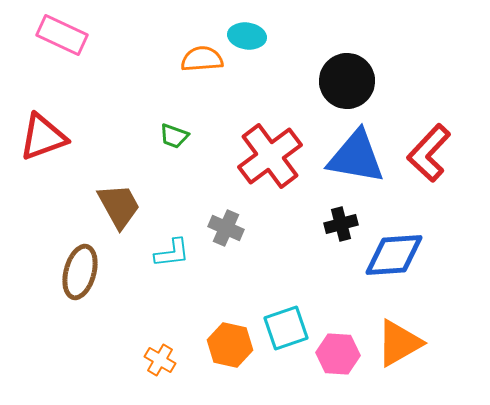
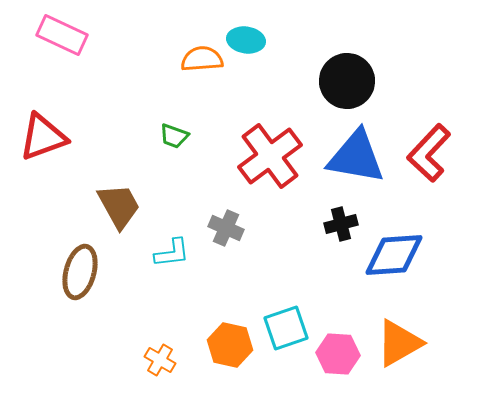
cyan ellipse: moved 1 px left, 4 px down
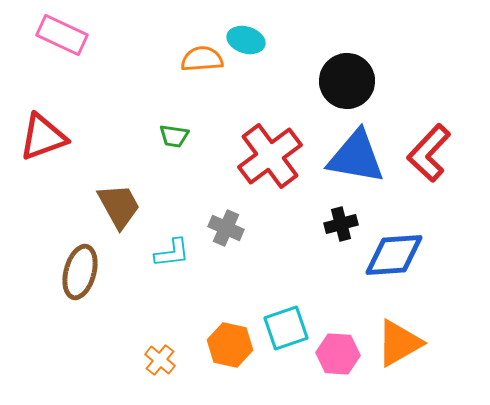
cyan ellipse: rotated 9 degrees clockwise
green trapezoid: rotated 12 degrees counterclockwise
orange cross: rotated 8 degrees clockwise
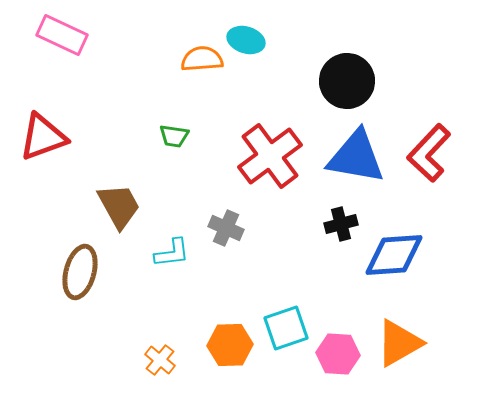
orange hexagon: rotated 15 degrees counterclockwise
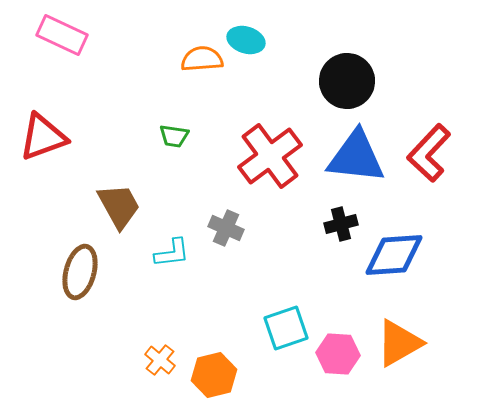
blue triangle: rotated 4 degrees counterclockwise
orange hexagon: moved 16 px left, 30 px down; rotated 12 degrees counterclockwise
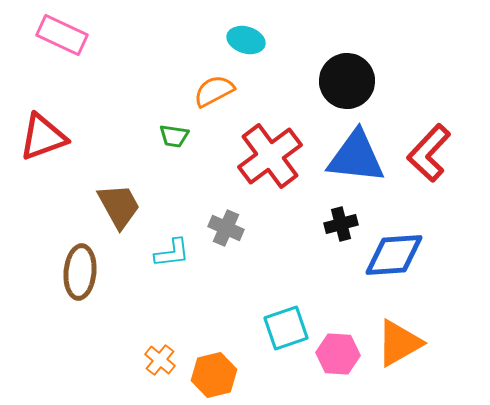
orange semicircle: moved 12 px right, 32 px down; rotated 24 degrees counterclockwise
brown ellipse: rotated 10 degrees counterclockwise
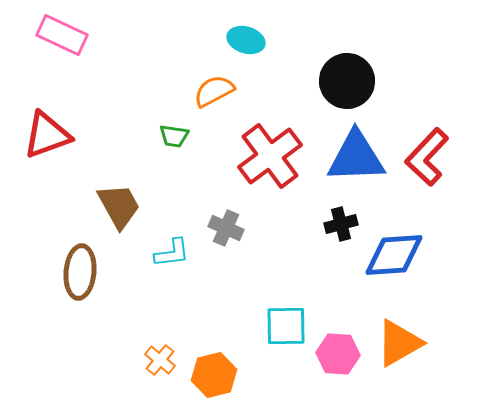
red triangle: moved 4 px right, 2 px up
red L-shape: moved 2 px left, 4 px down
blue triangle: rotated 8 degrees counterclockwise
cyan square: moved 2 px up; rotated 18 degrees clockwise
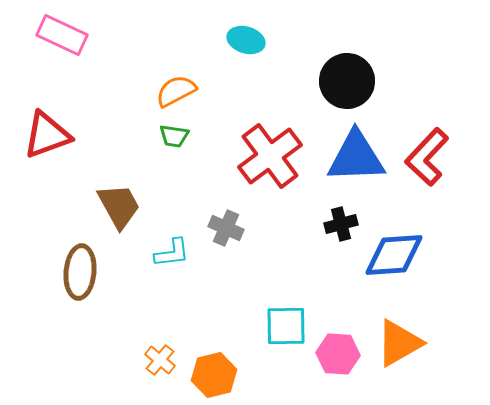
orange semicircle: moved 38 px left
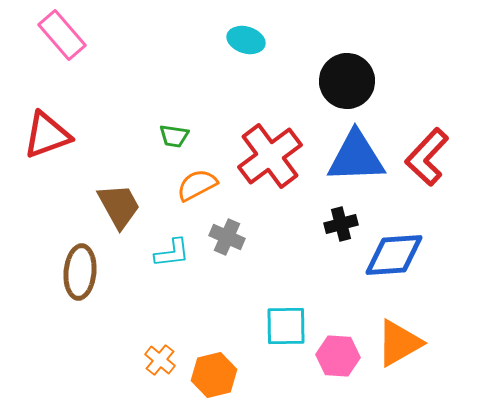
pink rectangle: rotated 24 degrees clockwise
orange semicircle: moved 21 px right, 94 px down
gray cross: moved 1 px right, 9 px down
pink hexagon: moved 2 px down
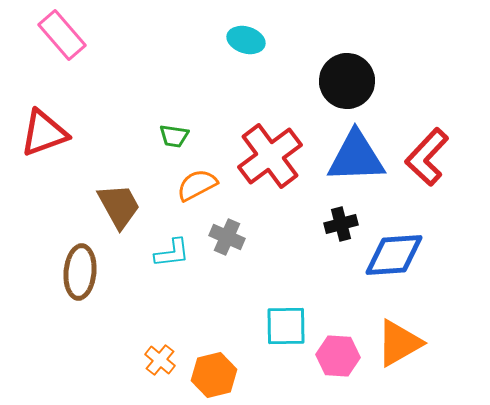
red triangle: moved 3 px left, 2 px up
